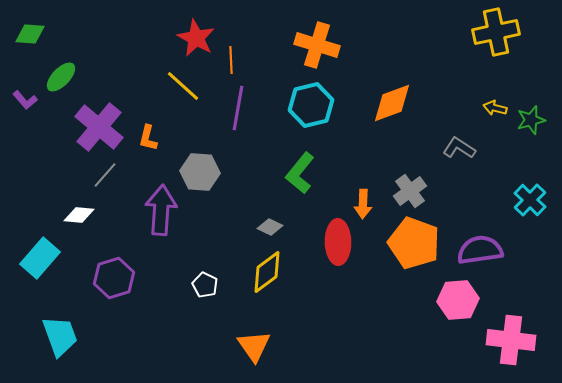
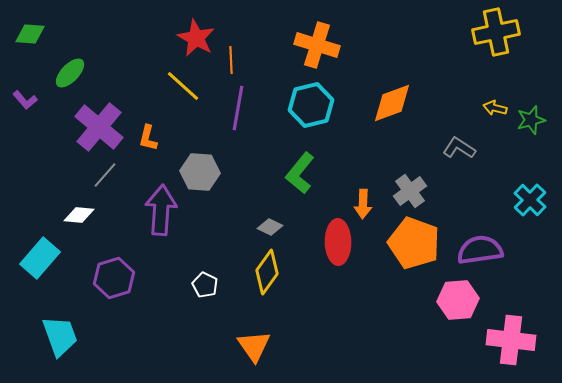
green ellipse: moved 9 px right, 4 px up
yellow diamond: rotated 18 degrees counterclockwise
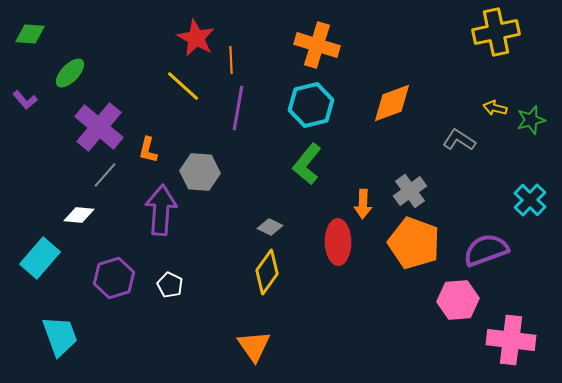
orange L-shape: moved 12 px down
gray L-shape: moved 8 px up
green L-shape: moved 7 px right, 9 px up
purple semicircle: moved 6 px right; rotated 12 degrees counterclockwise
white pentagon: moved 35 px left
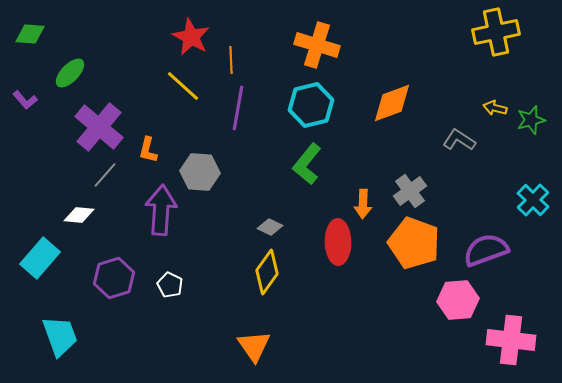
red star: moved 5 px left, 1 px up
cyan cross: moved 3 px right
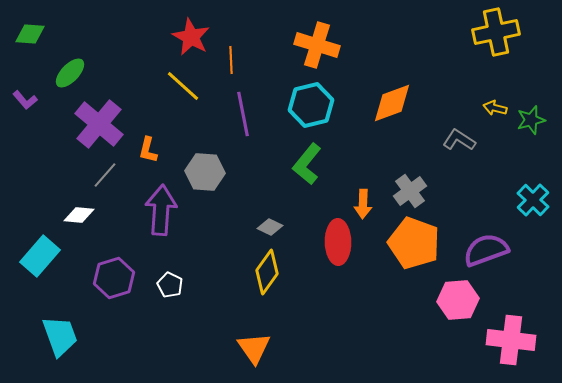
purple line: moved 5 px right, 6 px down; rotated 21 degrees counterclockwise
purple cross: moved 3 px up
gray hexagon: moved 5 px right
cyan rectangle: moved 2 px up
orange triangle: moved 2 px down
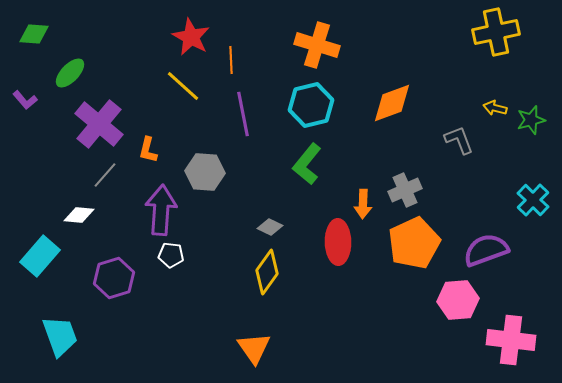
green diamond: moved 4 px right
gray L-shape: rotated 36 degrees clockwise
gray cross: moved 5 px left, 1 px up; rotated 12 degrees clockwise
orange pentagon: rotated 27 degrees clockwise
white pentagon: moved 1 px right, 30 px up; rotated 20 degrees counterclockwise
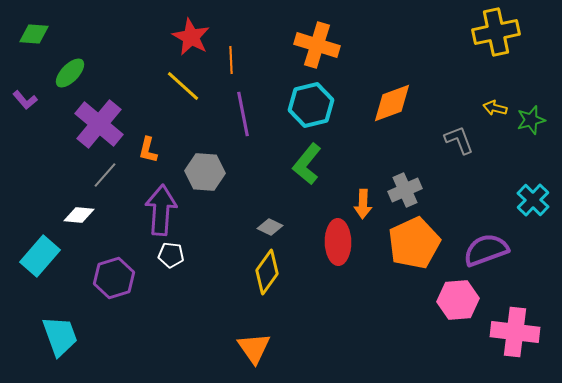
pink cross: moved 4 px right, 8 px up
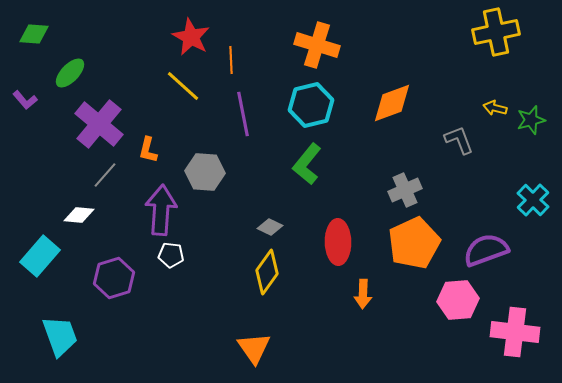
orange arrow: moved 90 px down
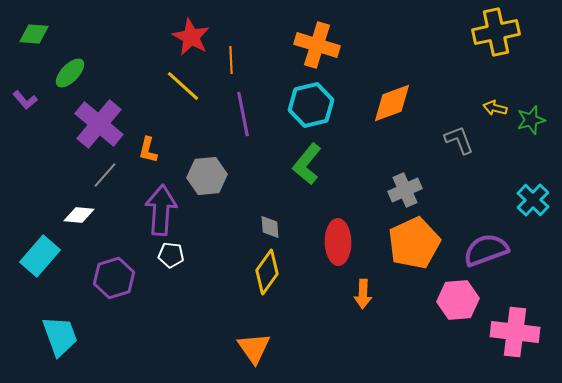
gray hexagon: moved 2 px right, 4 px down; rotated 9 degrees counterclockwise
gray diamond: rotated 60 degrees clockwise
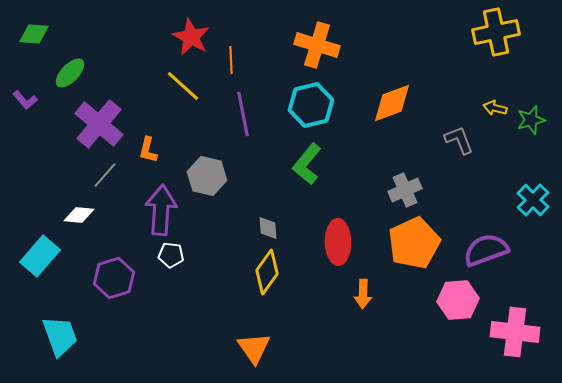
gray hexagon: rotated 18 degrees clockwise
gray diamond: moved 2 px left, 1 px down
